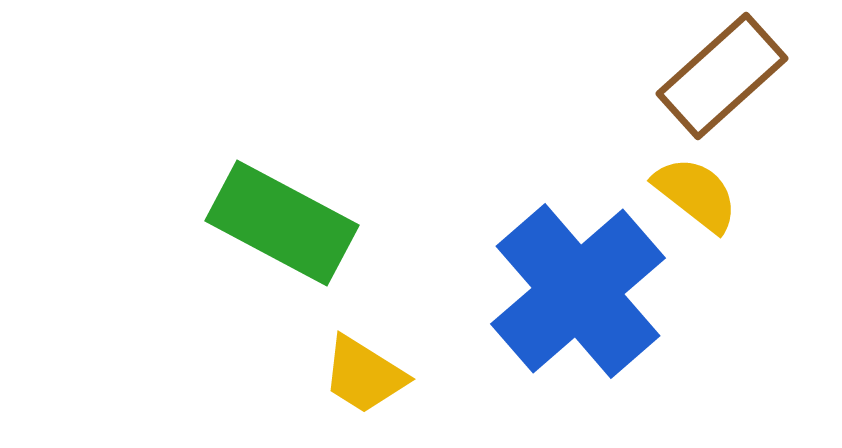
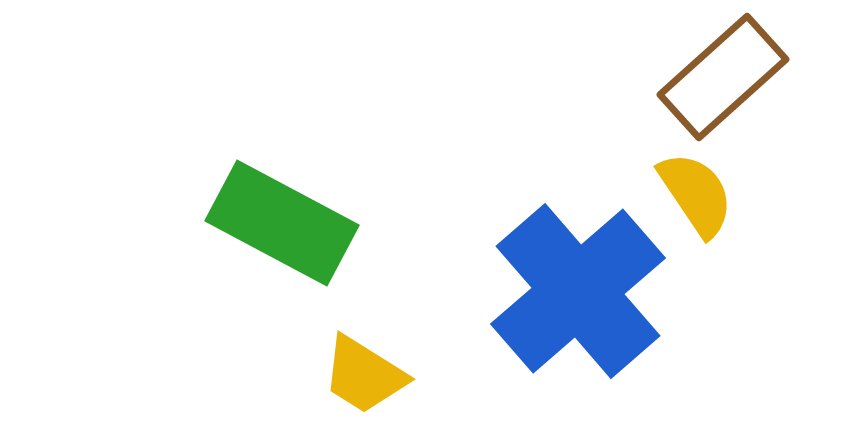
brown rectangle: moved 1 px right, 1 px down
yellow semicircle: rotated 18 degrees clockwise
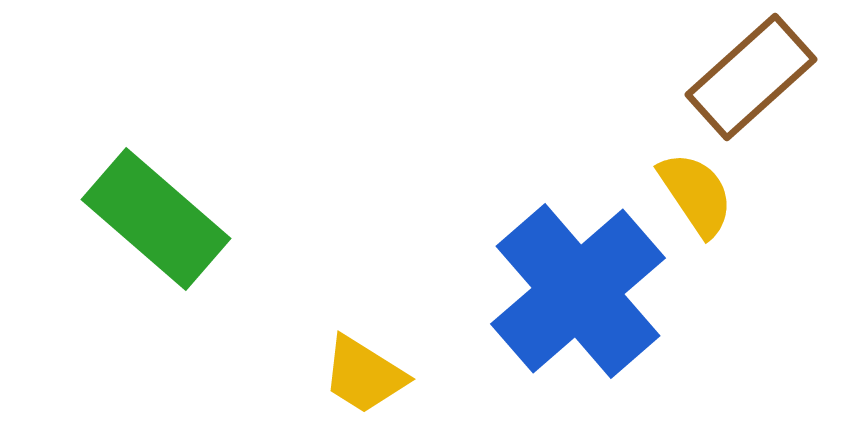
brown rectangle: moved 28 px right
green rectangle: moved 126 px left, 4 px up; rotated 13 degrees clockwise
